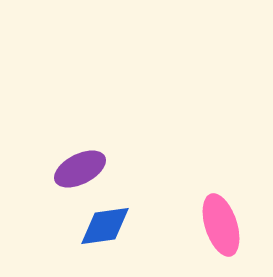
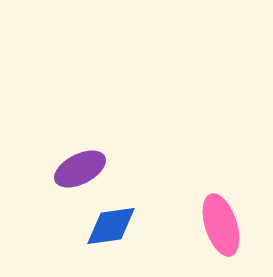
blue diamond: moved 6 px right
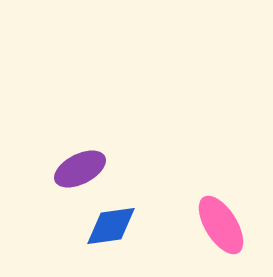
pink ellipse: rotated 14 degrees counterclockwise
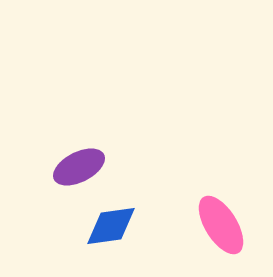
purple ellipse: moved 1 px left, 2 px up
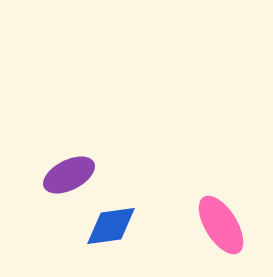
purple ellipse: moved 10 px left, 8 px down
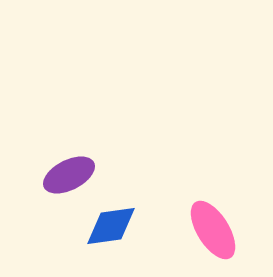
pink ellipse: moved 8 px left, 5 px down
